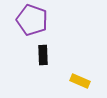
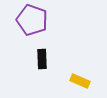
black rectangle: moved 1 px left, 4 px down
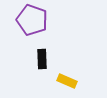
yellow rectangle: moved 13 px left
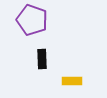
yellow rectangle: moved 5 px right; rotated 24 degrees counterclockwise
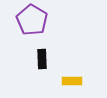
purple pentagon: rotated 12 degrees clockwise
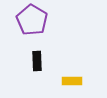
black rectangle: moved 5 px left, 2 px down
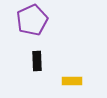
purple pentagon: rotated 16 degrees clockwise
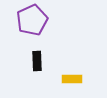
yellow rectangle: moved 2 px up
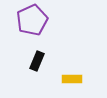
black rectangle: rotated 24 degrees clockwise
